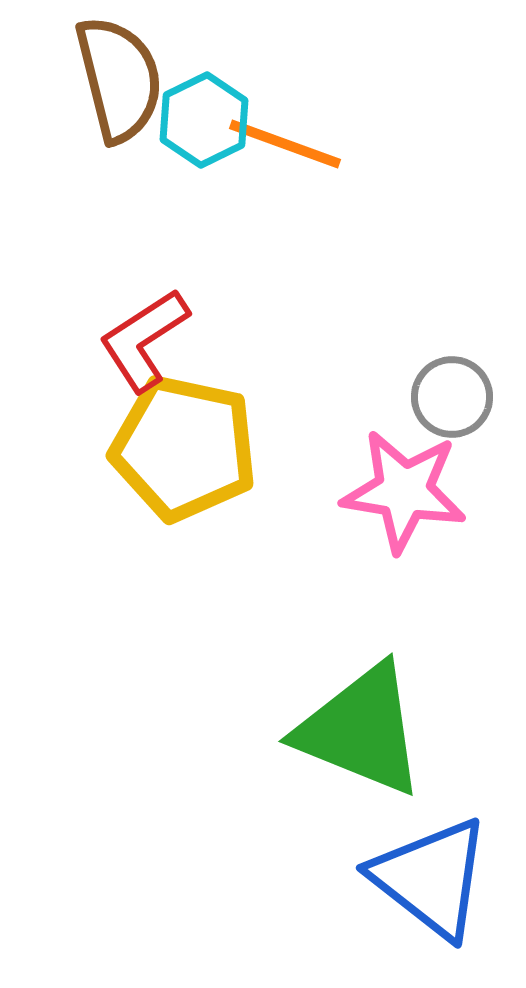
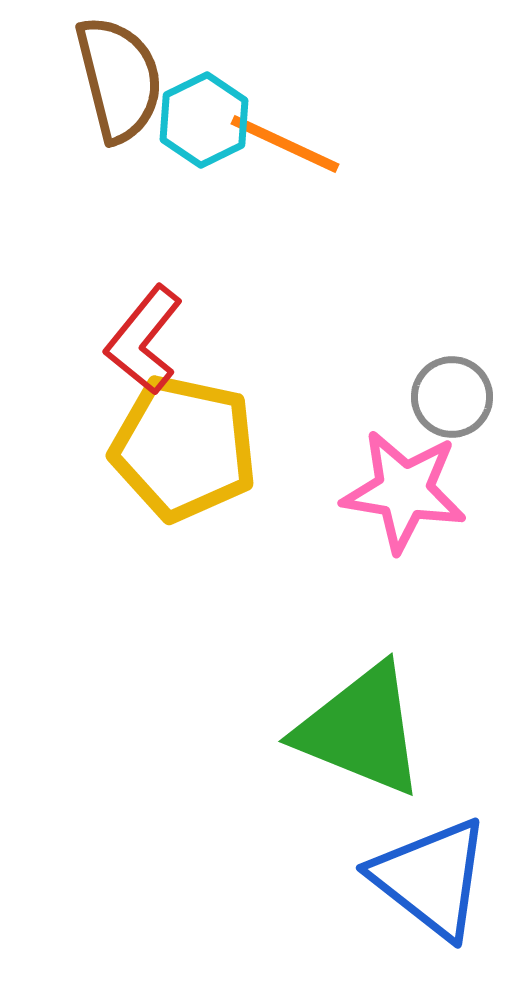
orange line: rotated 5 degrees clockwise
red L-shape: rotated 18 degrees counterclockwise
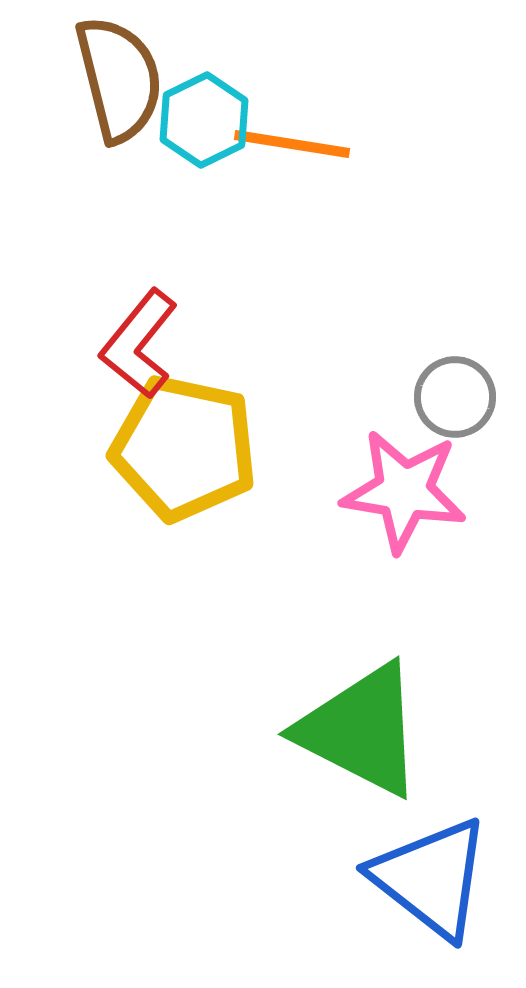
orange line: moved 7 px right; rotated 16 degrees counterclockwise
red L-shape: moved 5 px left, 4 px down
gray circle: moved 3 px right
green triangle: rotated 5 degrees clockwise
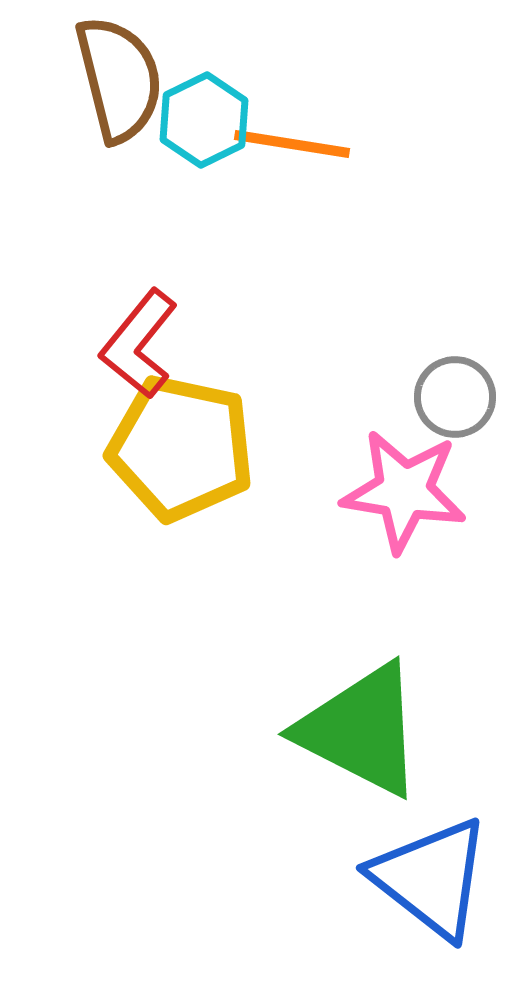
yellow pentagon: moved 3 px left
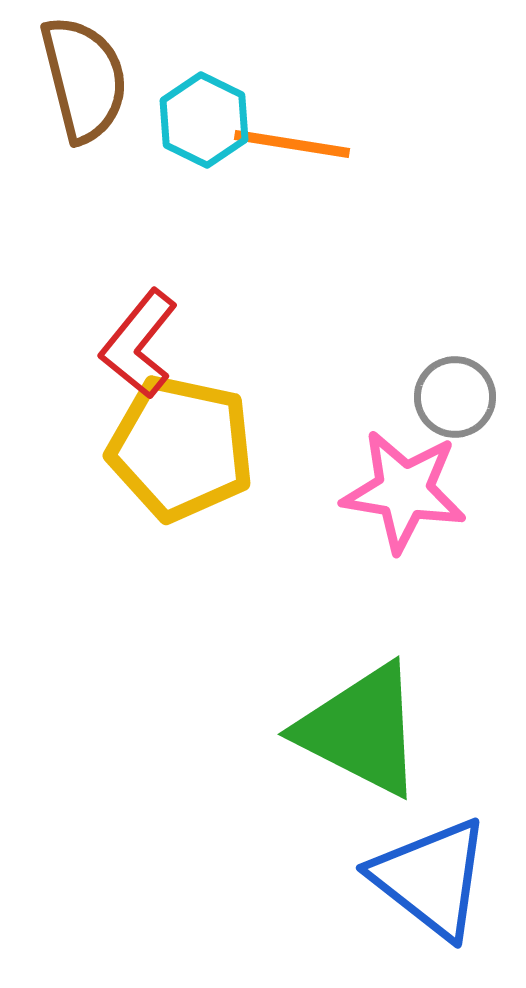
brown semicircle: moved 35 px left
cyan hexagon: rotated 8 degrees counterclockwise
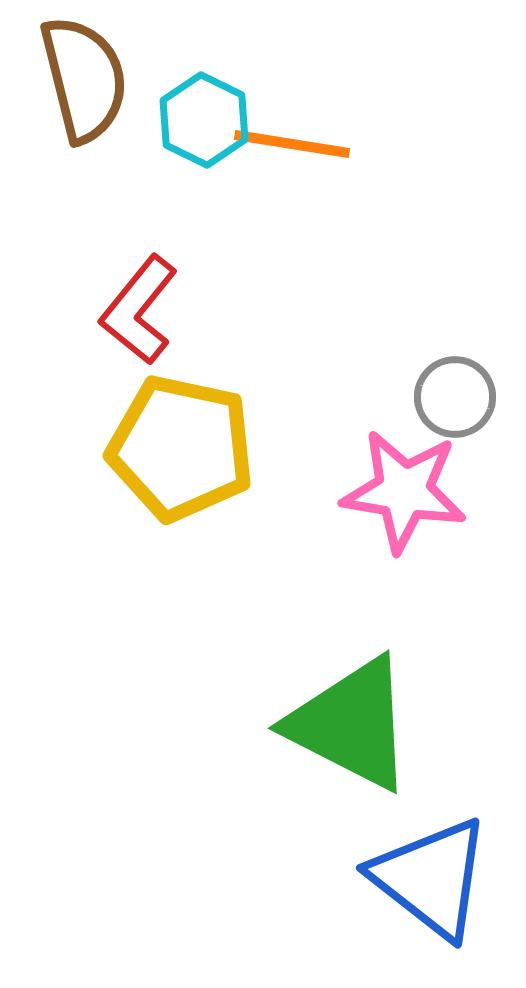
red L-shape: moved 34 px up
green triangle: moved 10 px left, 6 px up
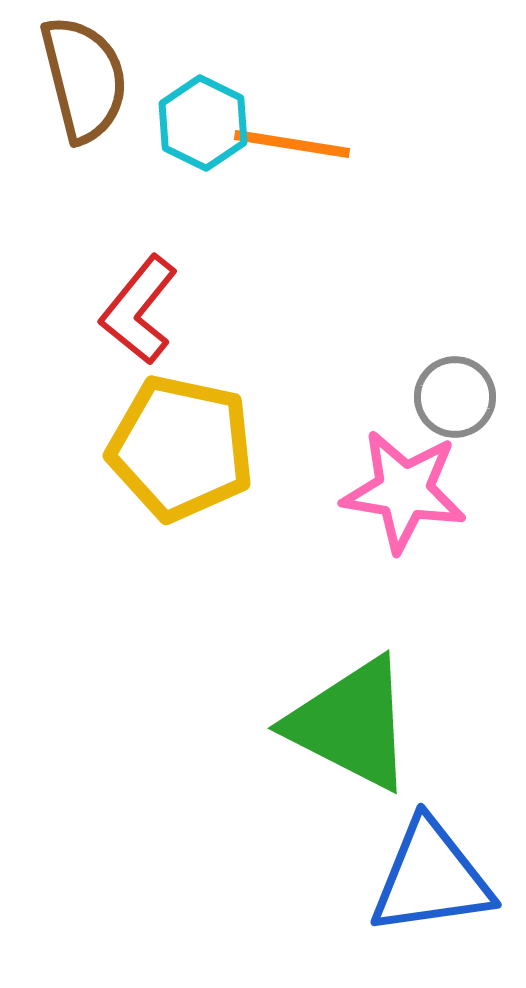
cyan hexagon: moved 1 px left, 3 px down
blue triangle: rotated 46 degrees counterclockwise
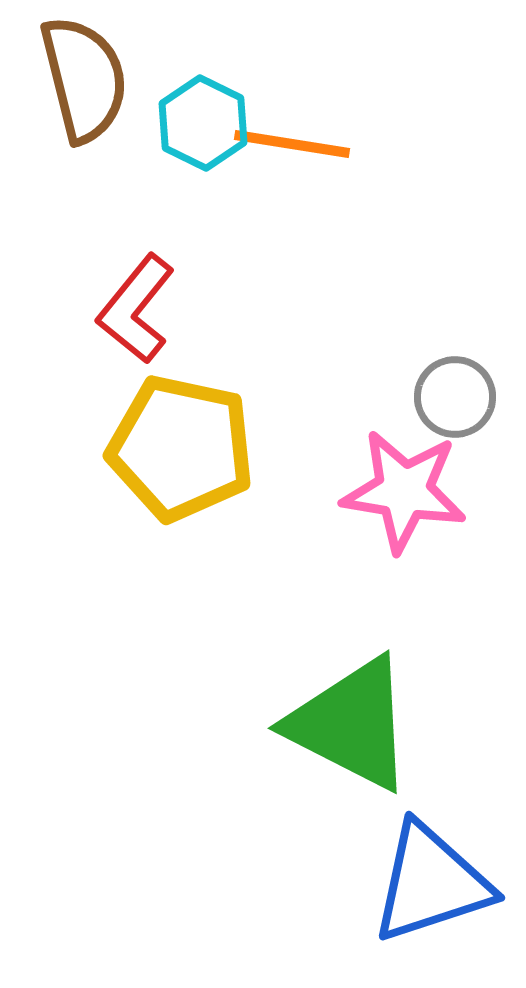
red L-shape: moved 3 px left, 1 px up
blue triangle: moved 5 px down; rotated 10 degrees counterclockwise
